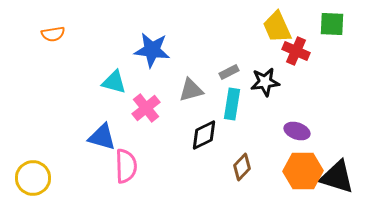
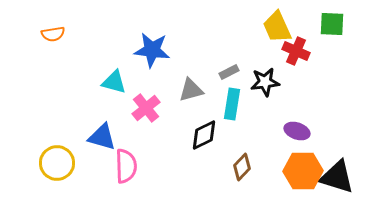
yellow circle: moved 24 px right, 15 px up
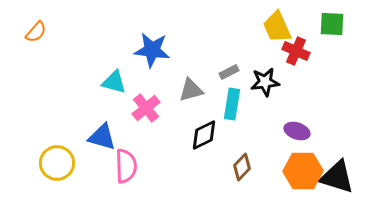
orange semicircle: moved 17 px left, 2 px up; rotated 40 degrees counterclockwise
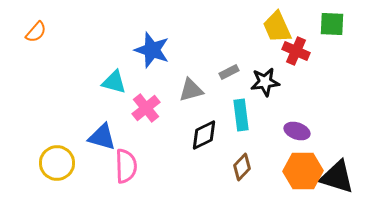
blue star: rotated 12 degrees clockwise
cyan rectangle: moved 9 px right, 11 px down; rotated 16 degrees counterclockwise
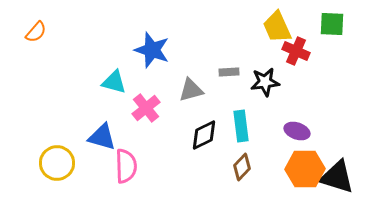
gray rectangle: rotated 24 degrees clockwise
cyan rectangle: moved 11 px down
orange hexagon: moved 2 px right, 2 px up
